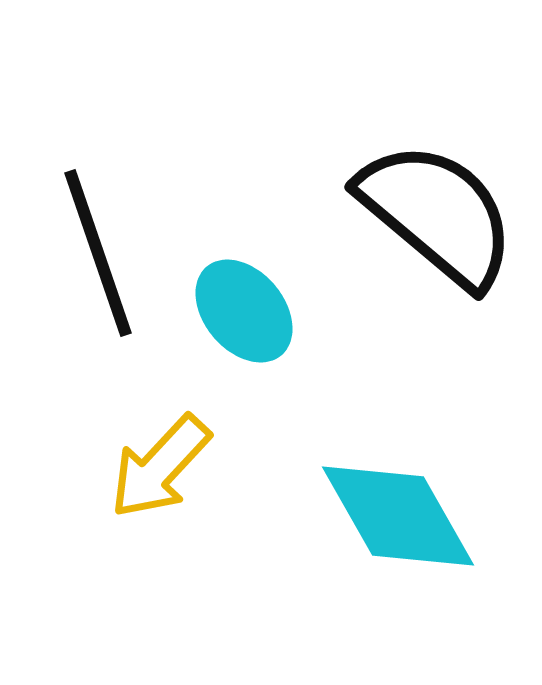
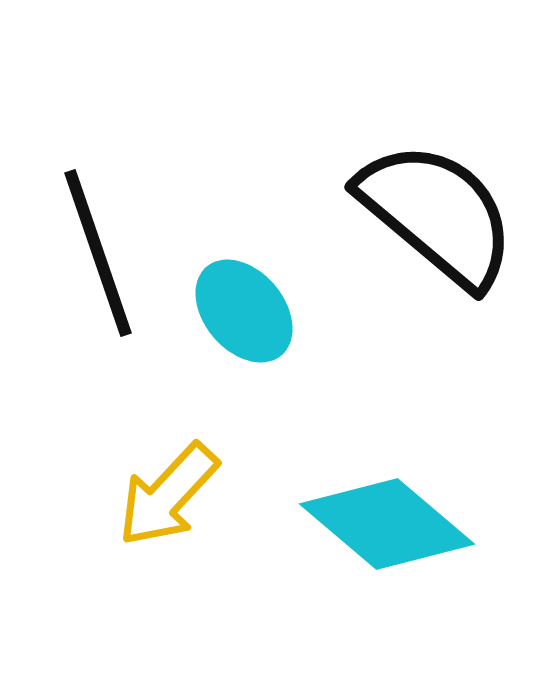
yellow arrow: moved 8 px right, 28 px down
cyan diamond: moved 11 px left, 8 px down; rotated 20 degrees counterclockwise
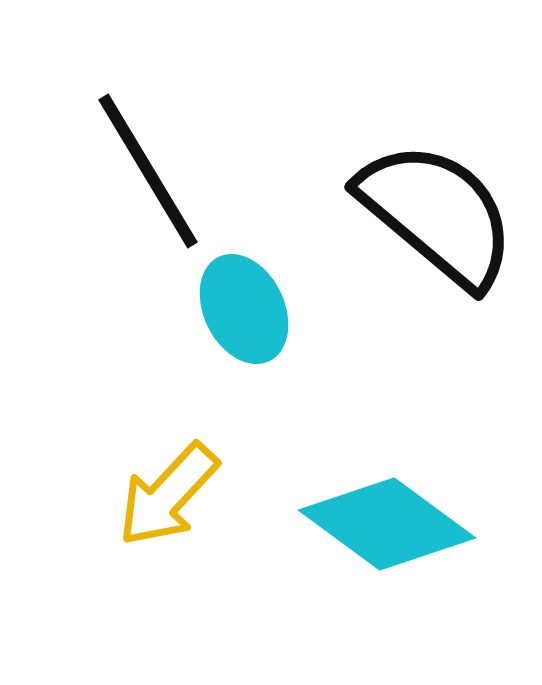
black line: moved 50 px right, 82 px up; rotated 12 degrees counterclockwise
cyan ellipse: moved 2 px up; rotated 14 degrees clockwise
cyan diamond: rotated 4 degrees counterclockwise
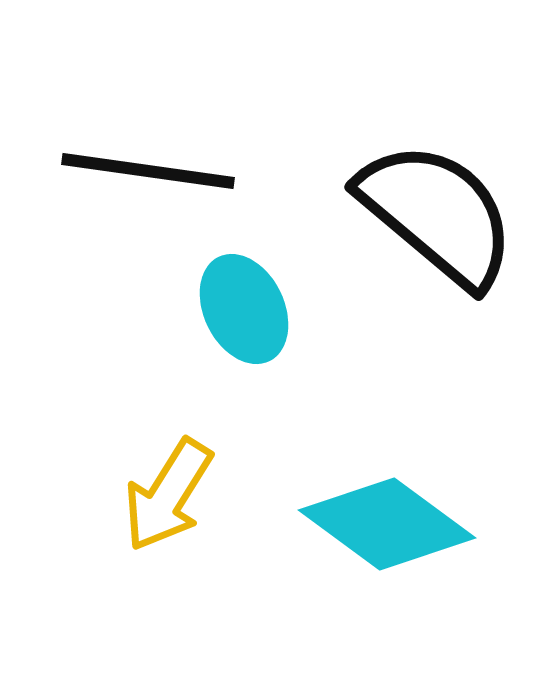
black line: rotated 51 degrees counterclockwise
yellow arrow: rotated 11 degrees counterclockwise
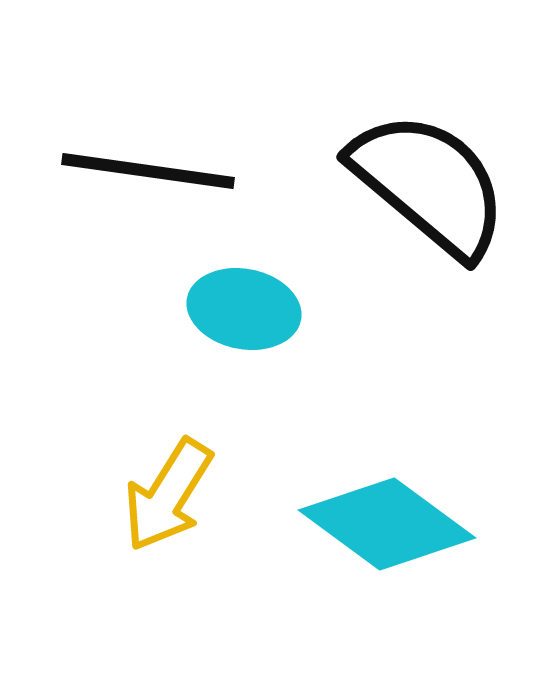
black semicircle: moved 8 px left, 30 px up
cyan ellipse: rotated 53 degrees counterclockwise
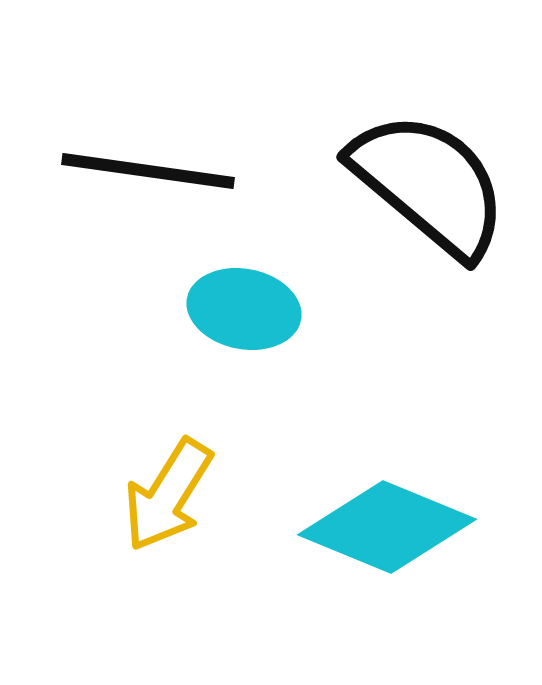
cyan diamond: moved 3 px down; rotated 14 degrees counterclockwise
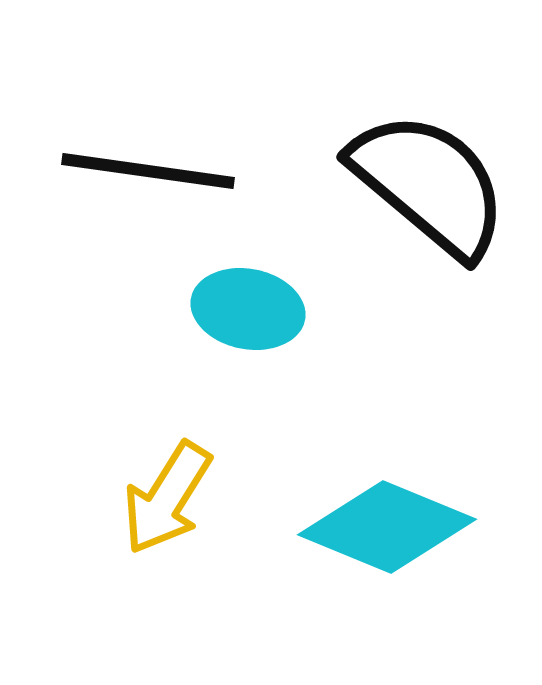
cyan ellipse: moved 4 px right
yellow arrow: moved 1 px left, 3 px down
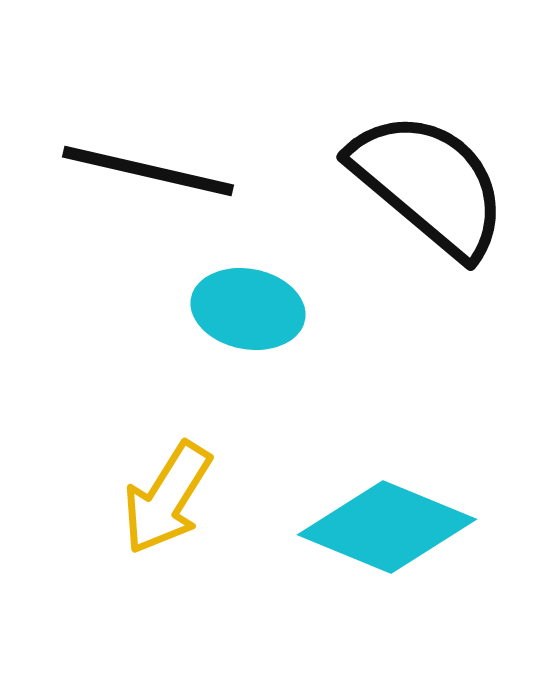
black line: rotated 5 degrees clockwise
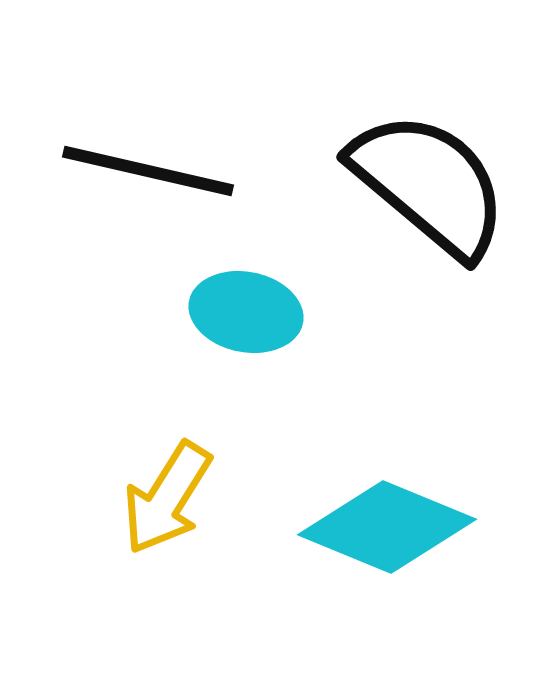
cyan ellipse: moved 2 px left, 3 px down
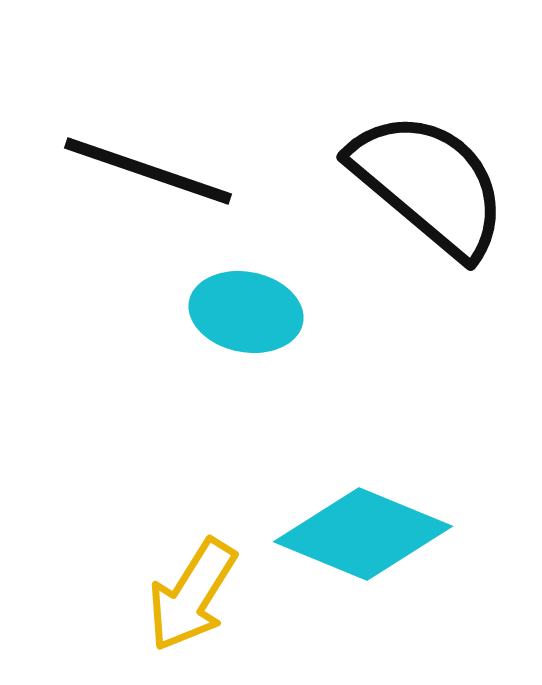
black line: rotated 6 degrees clockwise
yellow arrow: moved 25 px right, 97 px down
cyan diamond: moved 24 px left, 7 px down
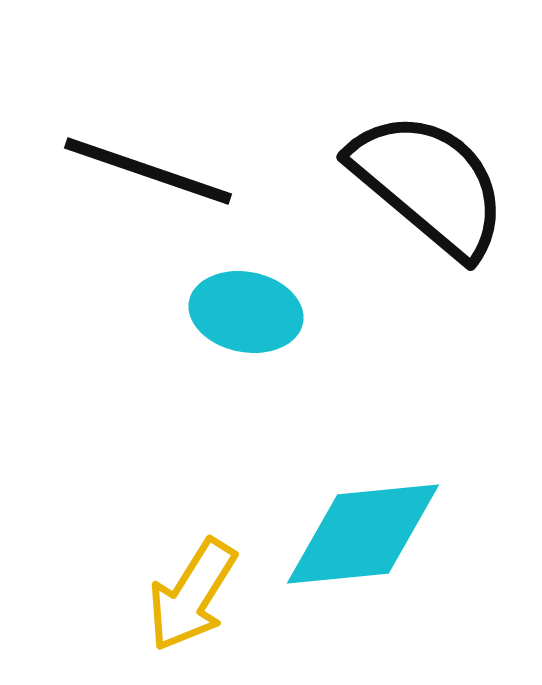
cyan diamond: rotated 28 degrees counterclockwise
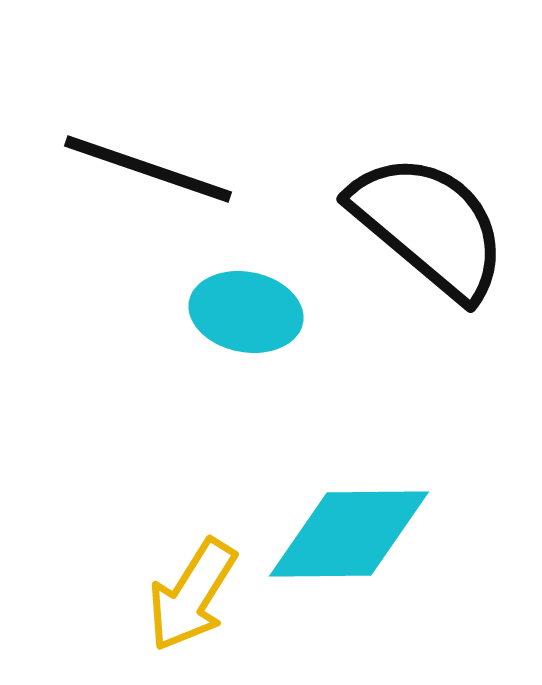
black line: moved 2 px up
black semicircle: moved 42 px down
cyan diamond: moved 14 px left; rotated 5 degrees clockwise
